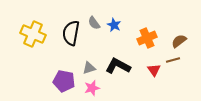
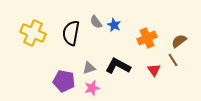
gray semicircle: moved 2 px right, 1 px up
yellow cross: moved 1 px up
brown line: rotated 72 degrees clockwise
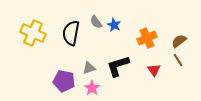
brown line: moved 5 px right
black L-shape: rotated 45 degrees counterclockwise
pink star: rotated 21 degrees counterclockwise
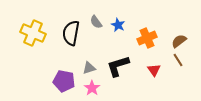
blue star: moved 4 px right
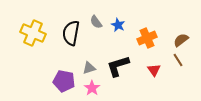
brown semicircle: moved 2 px right, 1 px up
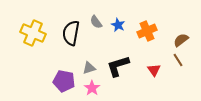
orange cross: moved 7 px up
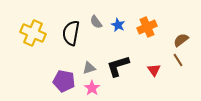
orange cross: moved 4 px up
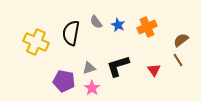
yellow cross: moved 3 px right, 9 px down
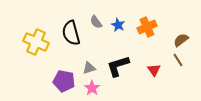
black semicircle: rotated 25 degrees counterclockwise
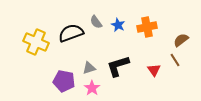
orange cross: rotated 12 degrees clockwise
black semicircle: rotated 85 degrees clockwise
brown line: moved 3 px left
